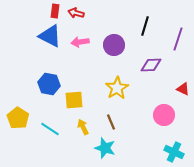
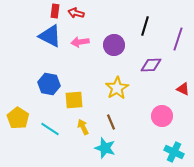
pink circle: moved 2 px left, 1 px down
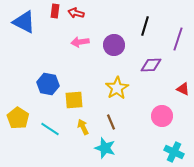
blue triangle: moved 26 px left, 14 px up
blue hexagon: moved 1 px left
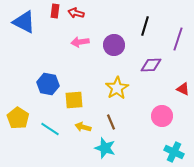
yellow arrow: rotated 49 degrees counterclockwise
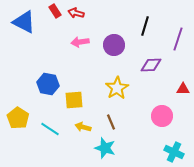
red rectangle: rotated 40 degrees counterclockwise
red triangle: rotated 24 degrees counterclockwise
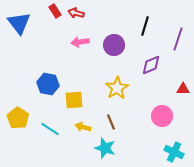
blue triangle: moved 5 px left, 1 px down; rotated 25 degrees clockwise
purple diamond: rotated 20 degrees counterclockwise
